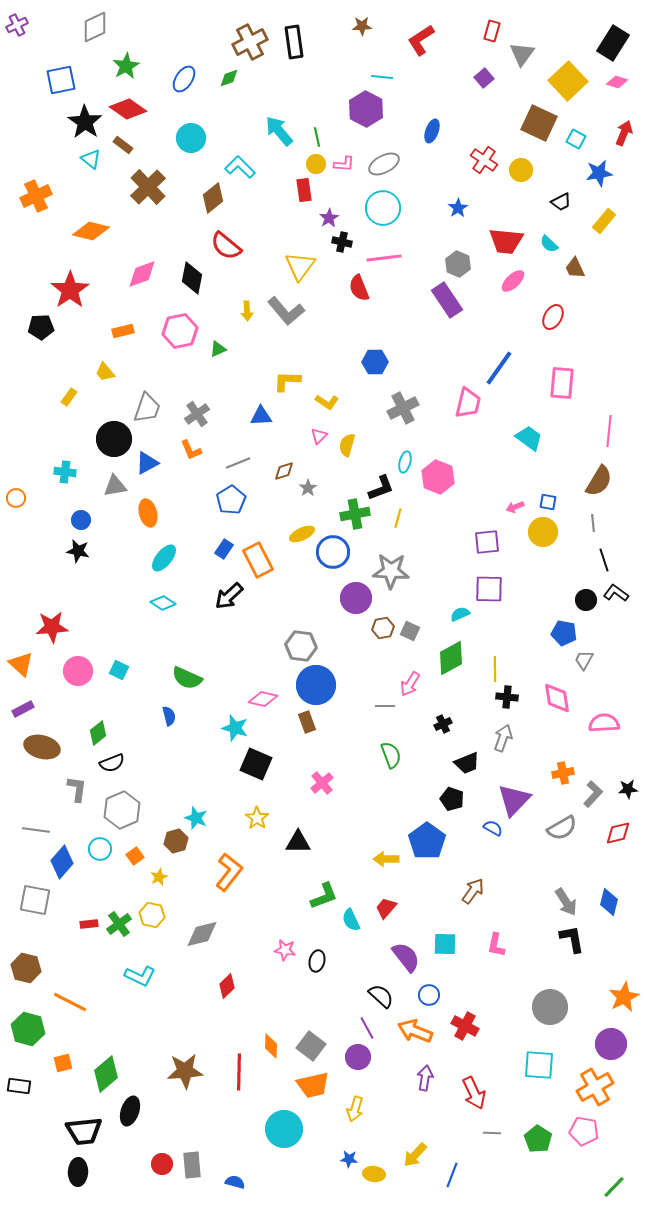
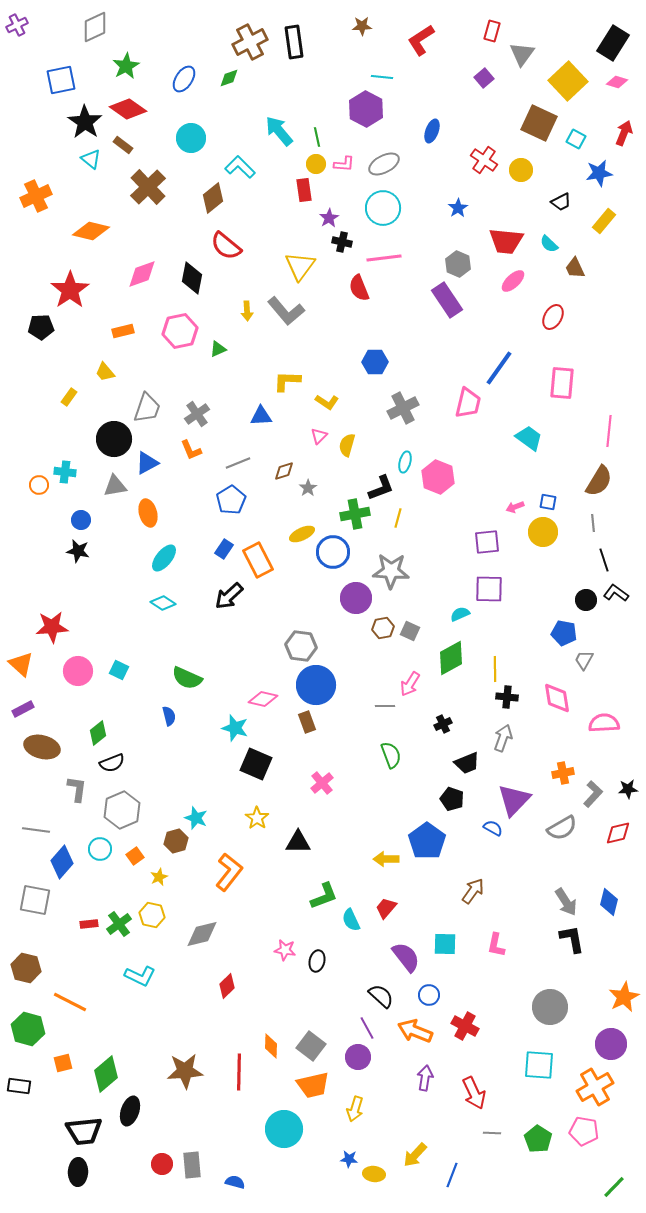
orange circle at (16, 498): moved 23 px right, 13 px up
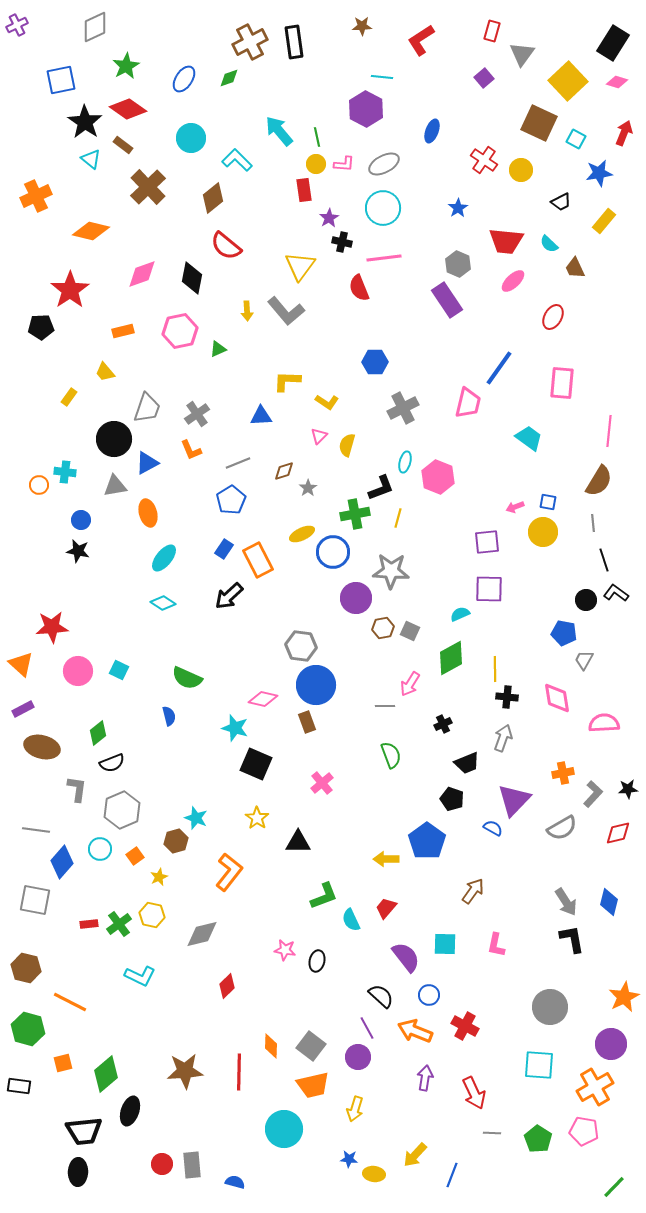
cyan L-shape at (240, 167): moved 3 px left, 7 px up
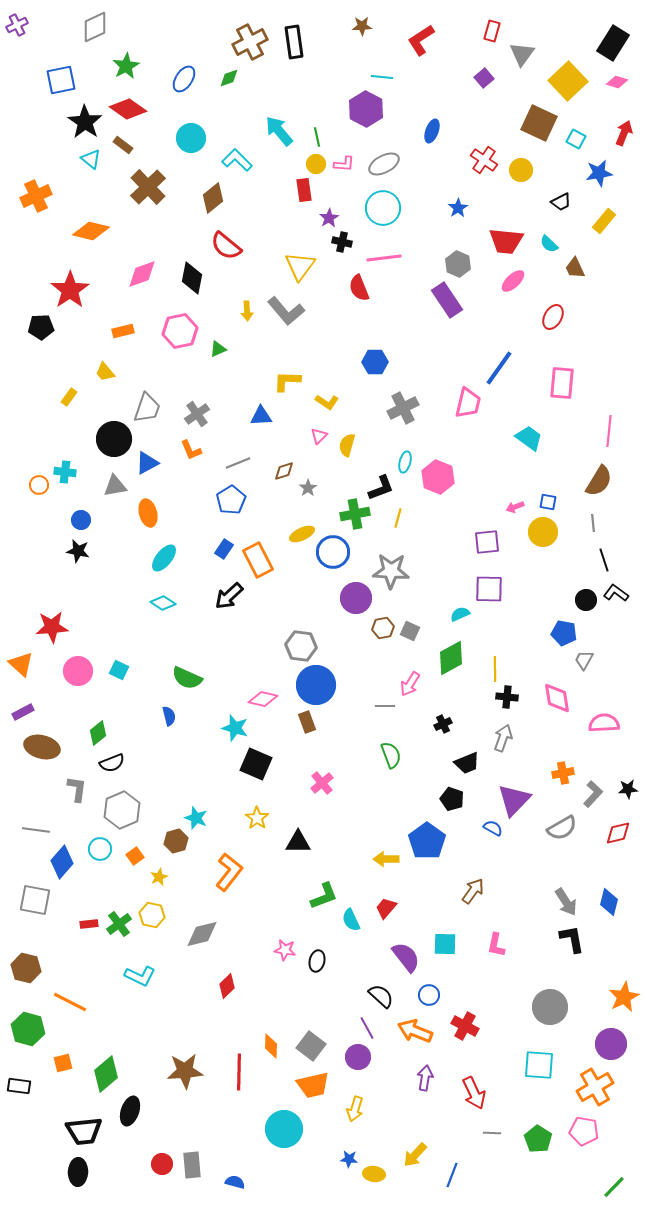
purple rectangle at (23, 709): moved 3 px down
